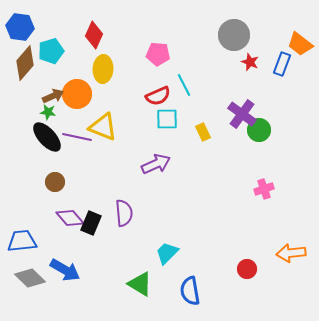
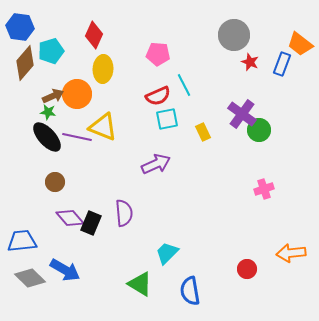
cyan square: rotated 10 degrees counterclockwise
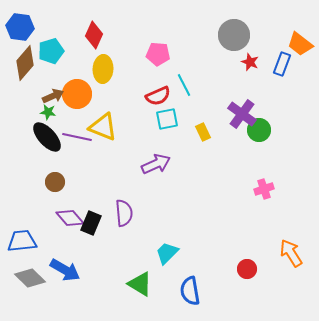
orange arrow: rotated 64 degrees clockwise
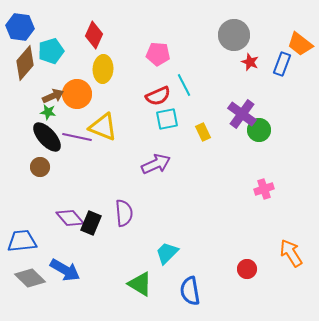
brown circle: moved 15 px left, 15 px up
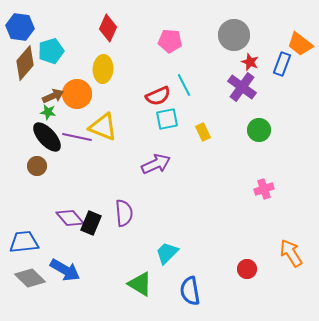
red diamond: moved 14 px right, 7 px up
pink pentagon: moved 12 px right, 13 px up
purple cross: moved 27 px up
brown circle: moved 3 px left, 1 px up
blue trapezoid: moved 2 px right, 1 px down
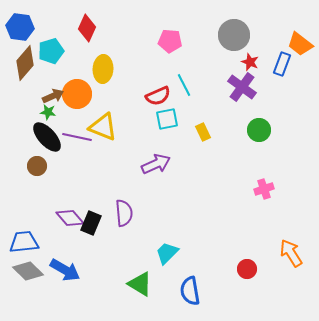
red diamond: moved 21 px left
gray diamond: moved 2 px left, 7 px up
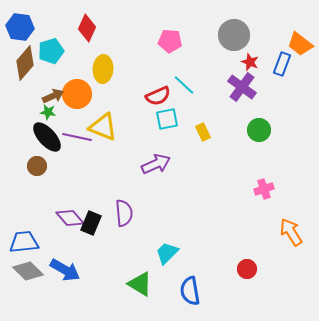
cyan line: rotated 20 degrees counterclockwise
orange arrow: moved 21 px up
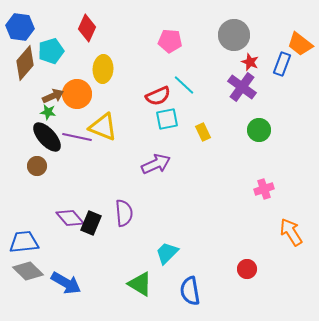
blue arrow: moved 1 px right, 13 px down
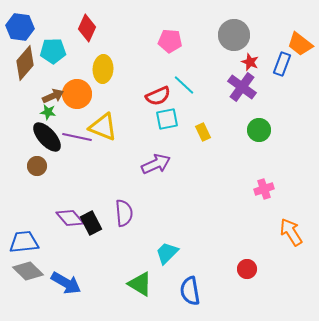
cyan pentagon: moved 2 px right; rotated 15 degrees clockwise
black rectangle: rotated 50 degrees counterclockwise
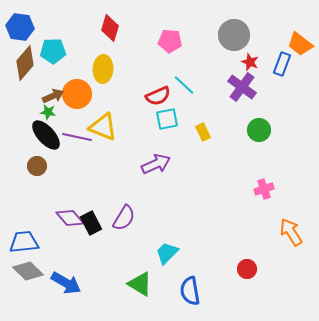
red diamond: moved 23 px right; rotated 8 degrees counterclockwise
black ellipse: moved 1 px left, 2 px up
purple semicircle: moved 5 px down; rotated 36 degrees clockwise
